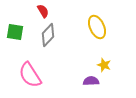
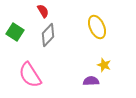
green square: rotated 24 degrees clockwise
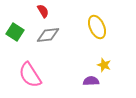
gray diamond: rotated 40 degrees clockwise
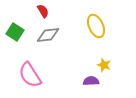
yellow ellipse: moved 1 px left, 1 px up
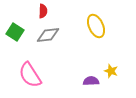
red semicircle: rotated 32 degrees clockwise
yellow star: moved 7 px right, 6 px down
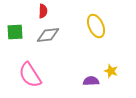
green square: rotated 36 degrees counterclockwise
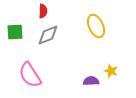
gray diamond: rotated 15 degrees counterclockwise
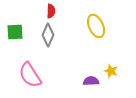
red semicircle: moved 8 px right
gray diamond: rotated 45 degrees counterclockwise
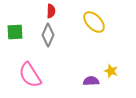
yellow ellipse: moved 2 px left, 4 px up; rotated 20 degrees counterclockwise
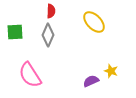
purple semicircle: rotated 21 degrees counterclockwise
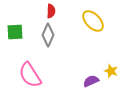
yellow ellipse: moved 1 px left, 1 px up
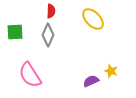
yellow ellipse: moved 2 px up
